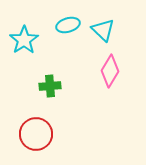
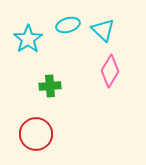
cyan star: moved 4 px right, 1 px up
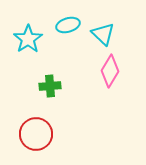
cyan triangle: moved 4 px down
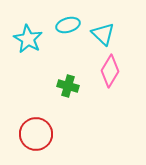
cyan star: rotated 8 degrees counterclockwise
green cross: moved 18 px right; rotated 20 degrees clockwise
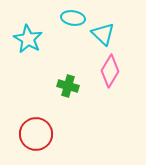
cyan ellipse: moved 5 px right, 7 px up; rotated 25 degrees clockwise
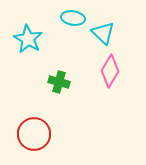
cyan triangle: moved 1 px up
green cross: moved 9 px left, 4 px up
red circle: moved 2 px left
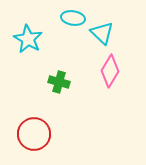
cyan triangle: moved 1 px left
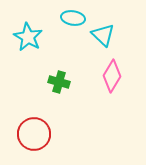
cyan triangle: moved 1 px right, 2 px down
cyan star: moved 2 px up
pink diamond: moved 2 px right, 5 px down
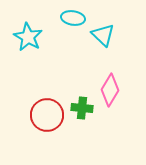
pink diamond: moved 2 px left, 14 px down
green cross: moved 23 px right, 26 px down; rotated 10 degrees counterclockwise
red circle: moved 13 px right, 19 px up
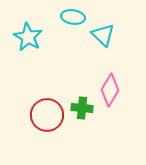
cyan ellipse: moved 1 px up
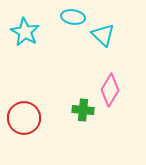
cyan star: moved 3 px left, 5 px up
green cross: moved 1 px right, 2 px down
red circle: moved 23 px left, 3 px down
